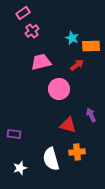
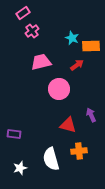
orange cross: moved 2 px right, 1 px up
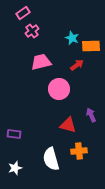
white star: moved 5 px left
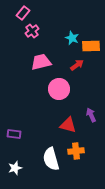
pink rectangle: rotated 16 degrees counterclockwise
orange cross: moved 3 px left
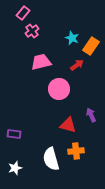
orange rectangle: rotated 54 degrees counterclockwise
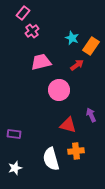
pink circle: moved 1 px down
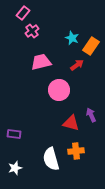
red triangle: moved 3 px right, 2 px up
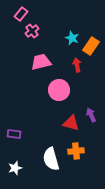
pink rectangle: moved 2 px left, 1 px down
red arrow: rotated 64 degrees counterclockwise
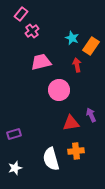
red triangle: rotated 24 degrees counterclockwise
purple rectangle: rotated 24 degrees counterclockwise
